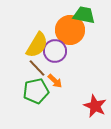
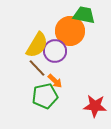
orange circle: moved 1 px down
green pentagon: moved 9 px right, 5 px down
red star: rotated 20 degrees counterclockwise
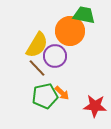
purple circle: moved 5 px down
orange arrow: moved 7 px right, 12 px down
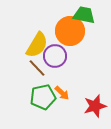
green pentagon: moved 2 px left, 1 px down
red star: rotated 20 degrees counterclockwise
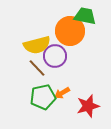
green trapezoid: moved 1 px right, 1 px down
yellow semicircle: rotated 44 degrees clockwise
orange arrow: rotated 105 degrees clockwise
red star: moved 7 px left
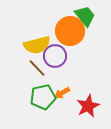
green trapezoid: rotated 40 degrees clockwise
red star: rotated 10 degrees counterclockwise
